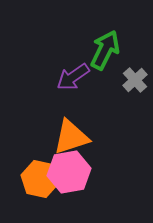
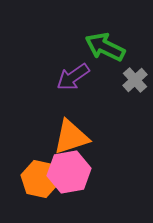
green arrow: moved 3 px up; rotated 90 degrees counterclockwise
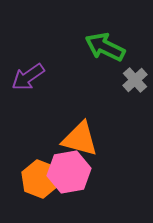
purple arrow: moved 45 px left
orange triangle: moved 9 px right, 2 px down; rotated 33 degrees clockwise
orange hexagon: rotated 9 degrees clockwise
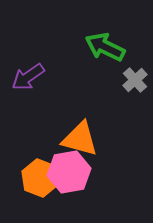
orange hexagon: moved 1 px up
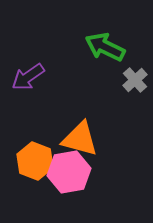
orange hexagon: moved 5 px left, 17 px up
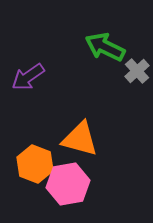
gray cross: moved 2 px right, 9 px up
orange hexagon: moved 3 px down
pink hexagon: moved 1 px left, 12 px down
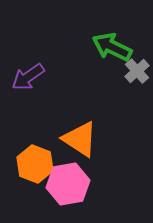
green arrow: moved 7 px right
orange triangle: rotated 18 degrees clockwise
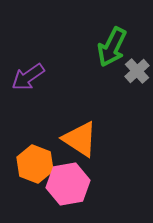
green arrow: rotated 90 degrees counterclockwise
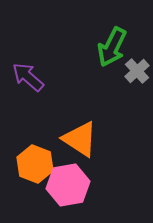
purple arrow: rotated 76 degrees clockwise
pink hexagon: moved 1 px down
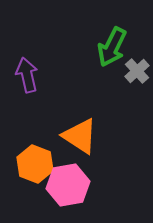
purple arrow: moved 1 px left, 2 px up; rotated 36 degrees clockwise
orange triangle: moved 3 px up
